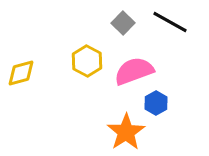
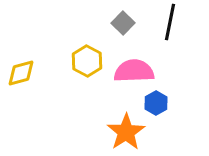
black line: rotated 72 degrees clockwise
pink semicircle: rotated 18 degrees clockwise
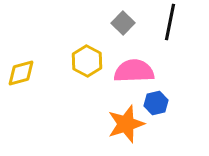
blue hexagon: rotated 15 degrees clockwise
orange star: moved 8 px up; rotated 15 degrees clockwise
